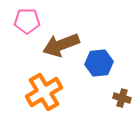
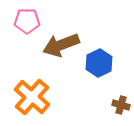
blue hexagon: rotated 20 degrees counterclockwise
orange cross: moved 12 px left, 5 px down; rotated 18 degrees counterclockwise
brown cross: moved 1 px left, 7 px down
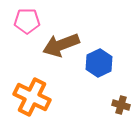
orange cross: rotated 15 degrees counterclockwise
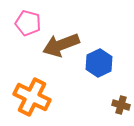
pink pentagon: moved 1 px right, 2 px down; rotated 15 degrees clockwise
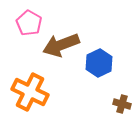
pink pentagon: moved 1 px right; rotated 15 degrees clockwise
orange cross: moved 2 px left, 5 px up
brown cross: moved 1 px right, 1 px up
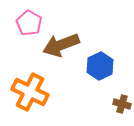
blue hexagon: moved 1 px right, 3 px down
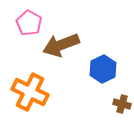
blue hexagon: moved 3 px right, 3 px down
